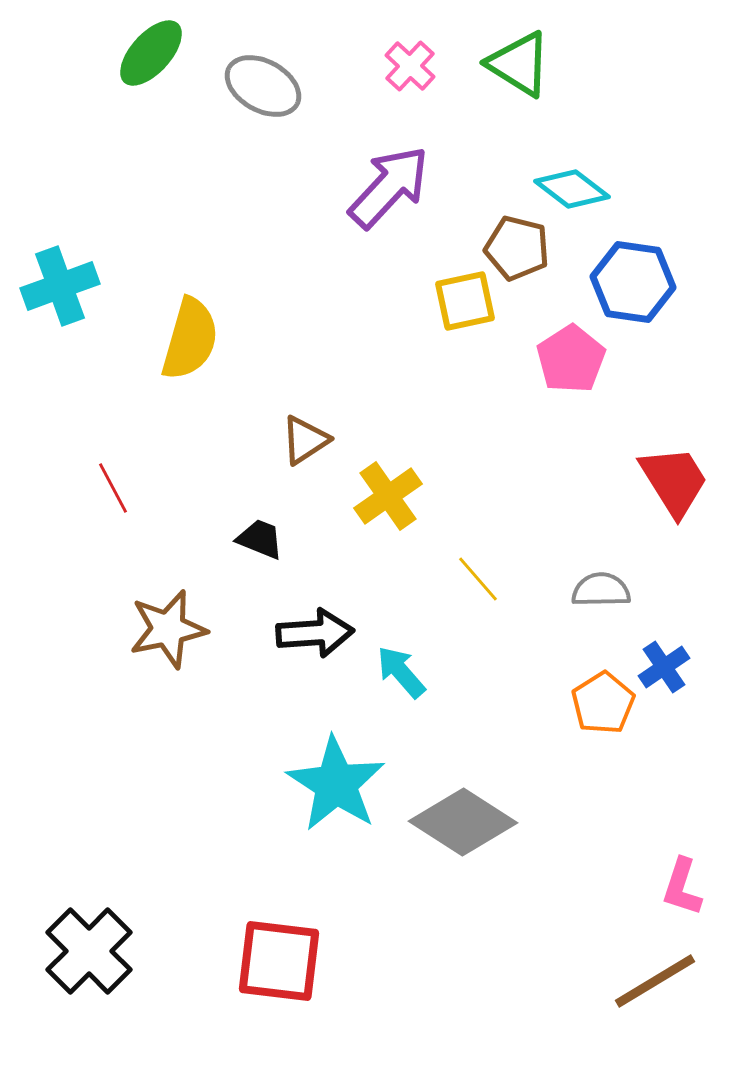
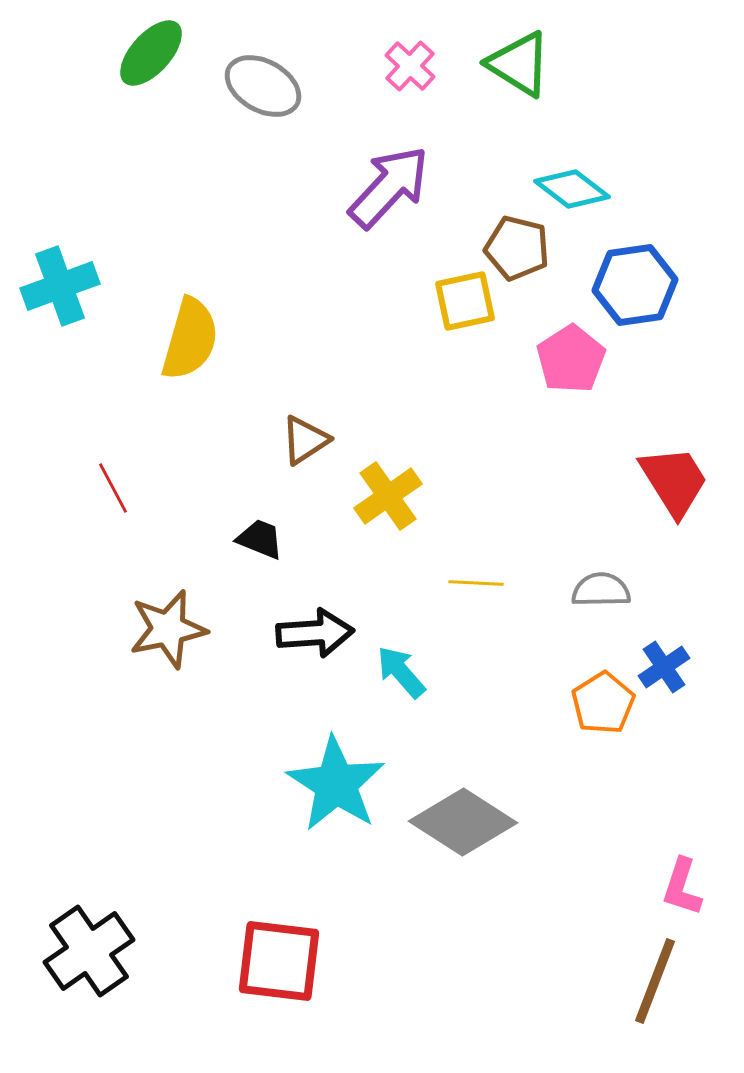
blue hexagon: moved 2 px right, 3 px down; rotated 16 degrees counterclockwise
yellow line: moved 2 px left, 4 px down; rotated 46 degrees counterclockwise
black cross: rotated 10 degrees clockwise
brown line: rotated 38 degrees counterclockwise
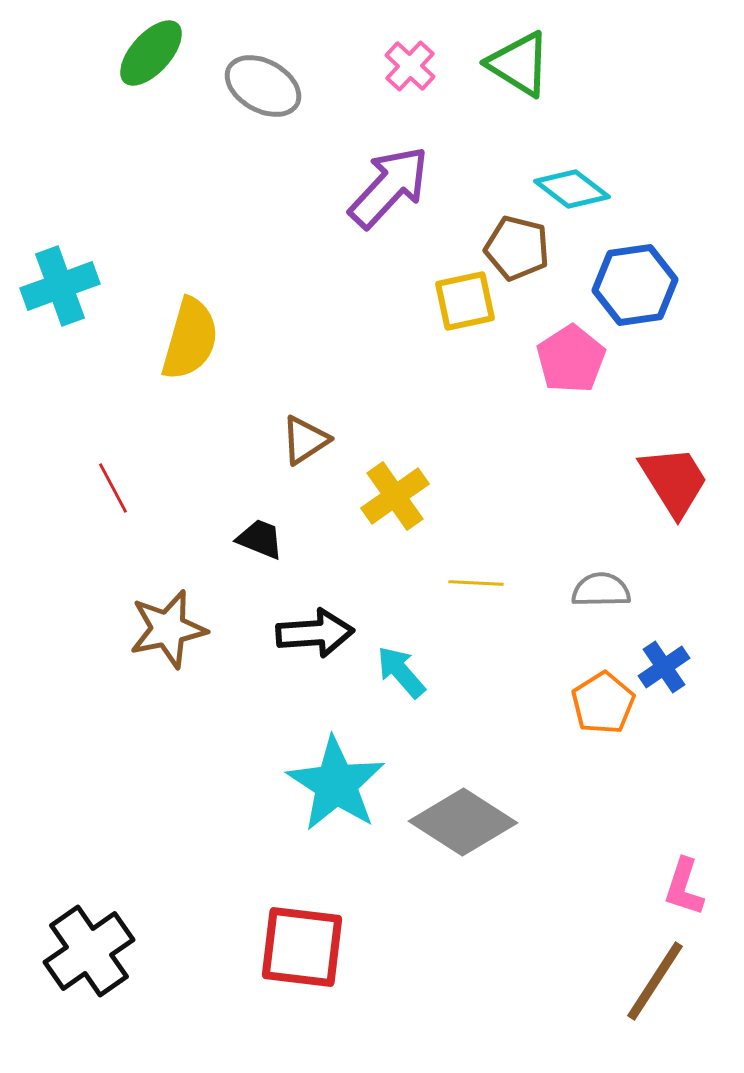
yellow cross: moved 7 px right
pink L-shape: moved 2 px right
red square: moved 23 px right, 14 px up
brown line: rotated 12 degrees clockwise
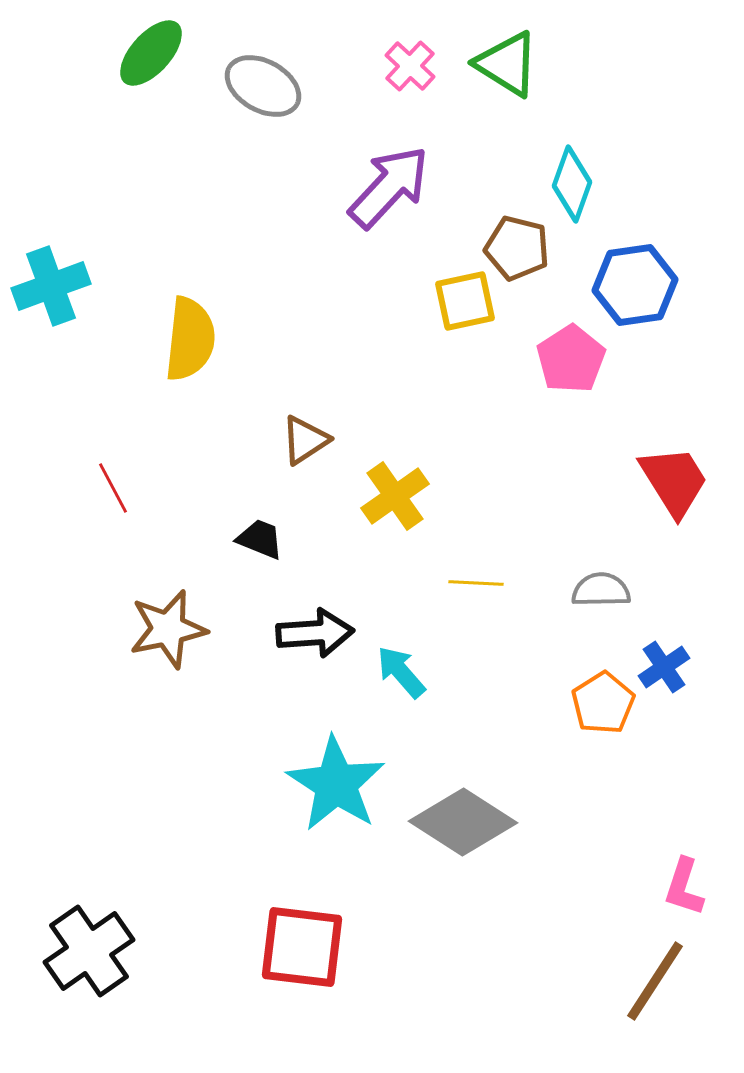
green triangle: moved 12 px left
cyan diamond: moved 5 px up; rotated 72 degrees clockwise
cyan cross: moved 9 px left
yellow semicircle: rotated 10 degrees counterclockwise
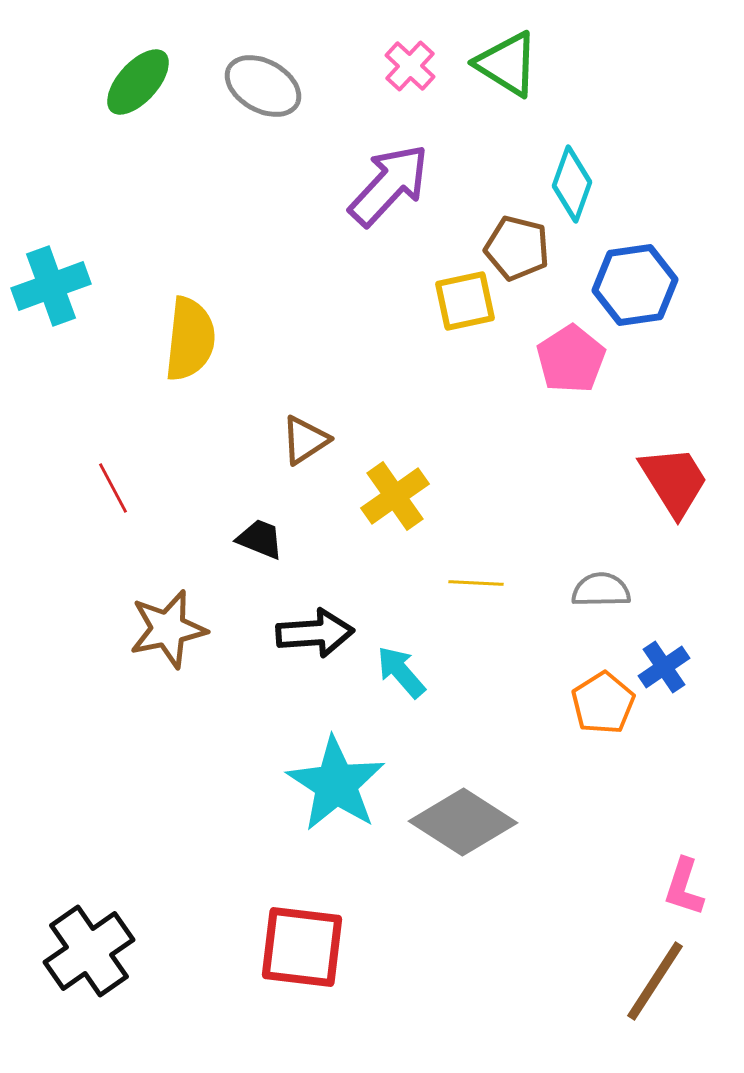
green ellipse: moved 13 px left, 29 px down
purple arrow: moved 2 px up
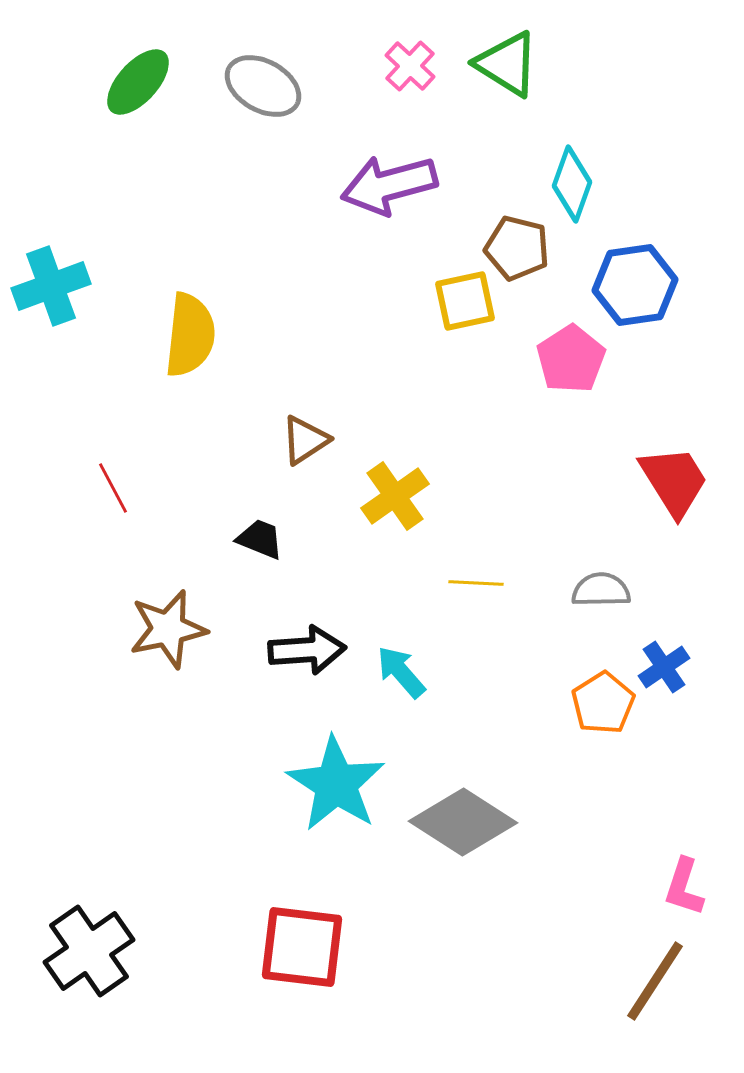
purple arrow: rotated 148 degrees counterclockwise
yellow semicircle: moved 4 px up
black arrow: moved 8 px left, 17 px down
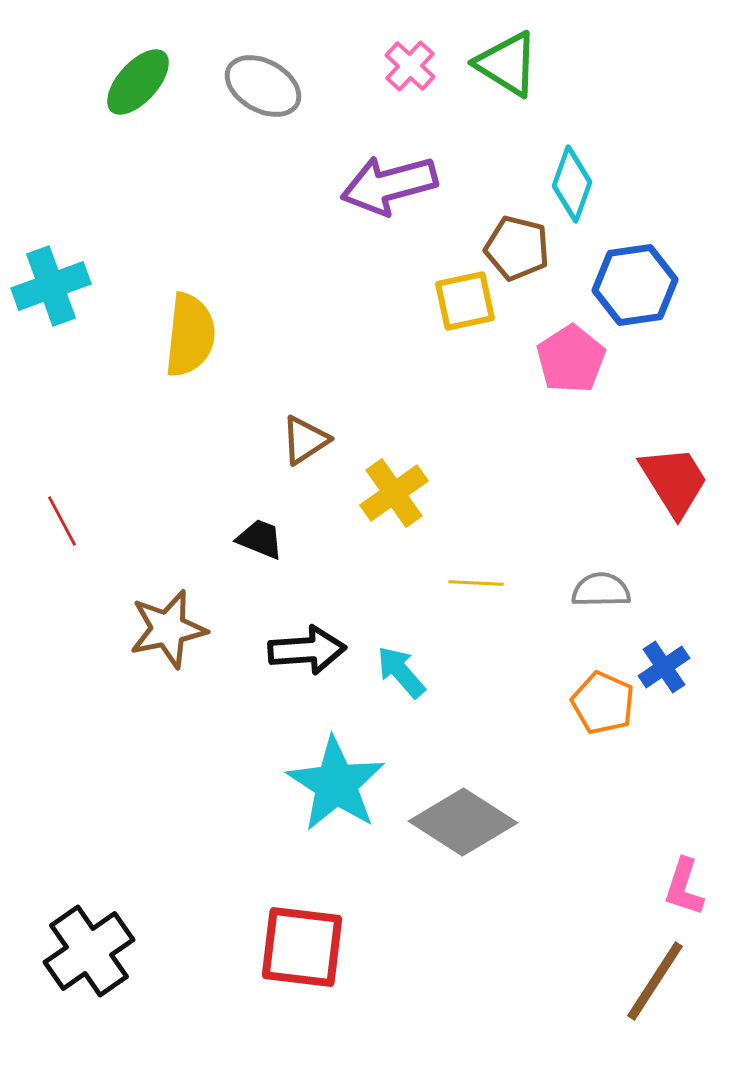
red line: moved 51 px left, 33 px down
yellow cross: moved 1 px left, 3 px up
orange pentagon: rotated 16 degrees counterclockwise
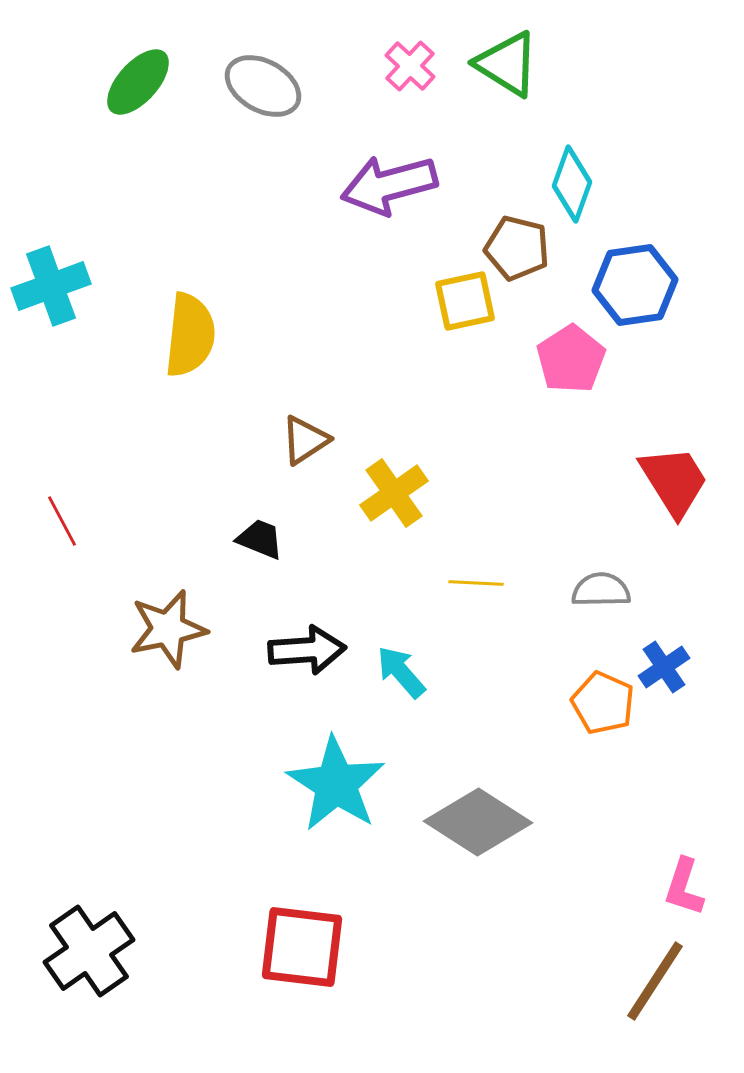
gray diamond: moved 15 px right
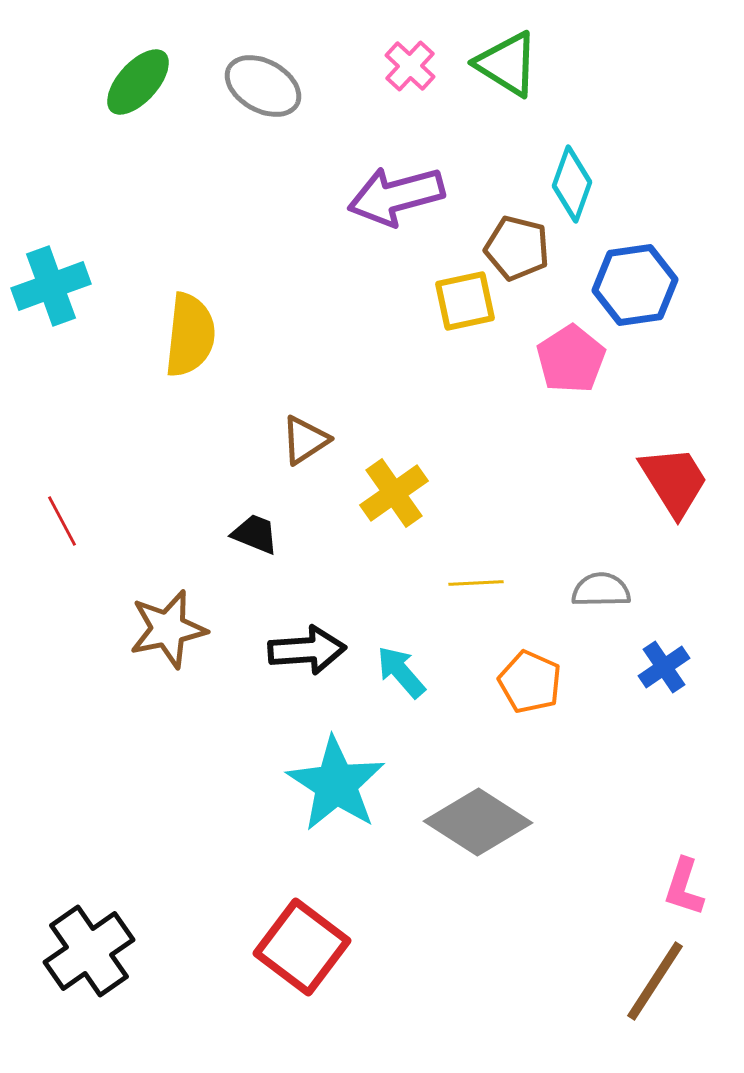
purple arrow: moved 7 px right, 11 px down
black trapezoid: moved 5 px left, 5 px up
yellow line: rotated 6 degrees counterclockwise
orange pentagon: moved 73 px left, 21 px up
red square: rotated 30 degrees clockwise
